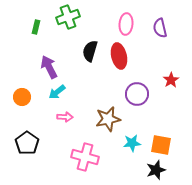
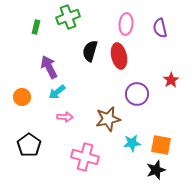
black pentagon: moved 2 px right, 2 px down
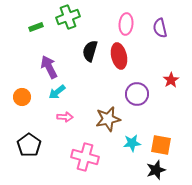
green rectangle: rotated 56 degrees clockwise
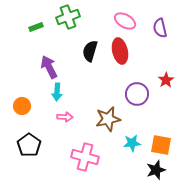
pink ellipse: moved 1 px left, 3 px up; rotated 65 degrees counterclockwise
red ellipse: moved 1 px right, 5 px up
red star: moved 5 px left
cyan arrow: rotated 48 degrees counterclockwise
orange circle: moved 9 px down
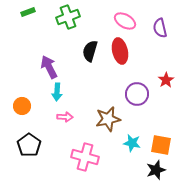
green rectangle: moved 8 px left, 15 px up
cyan star: rotated 18 degrees clockwise
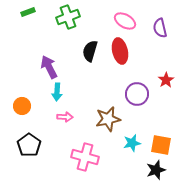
cyan star: rotated 24 degrees counterclockwise
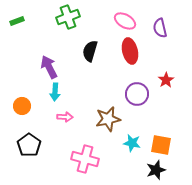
green rectangle: moved 11 px left, 9 px down
red ellipse: moved 10 px right
cyan arrow: moved 2 px left
cyan star: rotated 24 degrees clockwise
pink cross: moved 2 px down
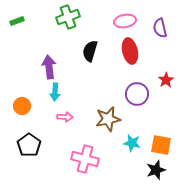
pink ellipse: rotated 40 degrees counterclockwise
purple arrow: rotated 20 degrees clockwise
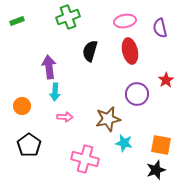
cyan star: moved 8 px left
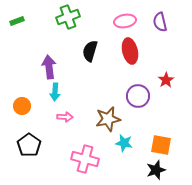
purple semicircle: moved 6 px up
purple circle: moved 1 px right, 2 px down
